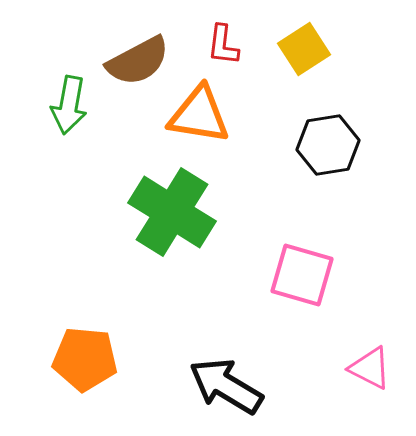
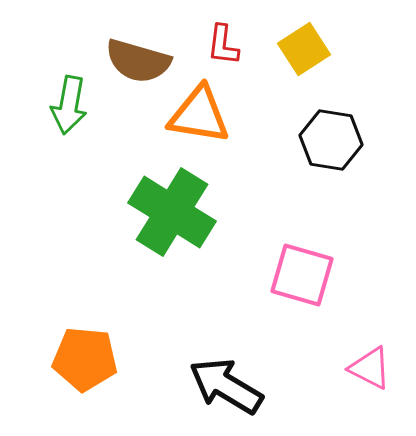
brown semicircle: rotated 44 degrees clockwise
black hexagon: moved 3 px right, 5 px up; rotated 18 degrees clockwise
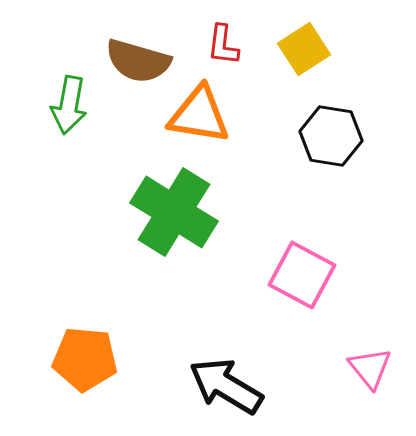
black hexagon: moved 4 px up
green cross: moved 2 px right
pink square: rotated 12 degrees clockwise
pink triangle: rotated 24 degrees clockwise
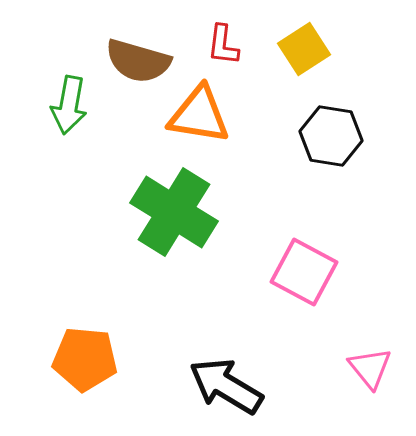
pink square: moved 2 px right, 3 px up
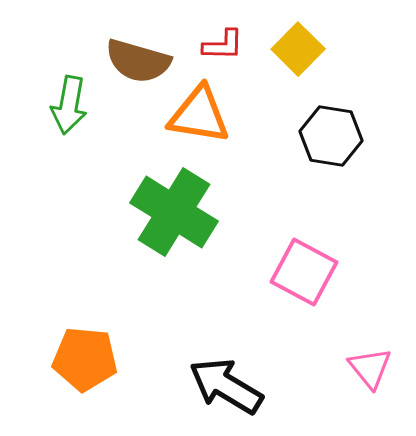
red L-shape: rotated 96 degrees counterclockwise
yellow square: moved 6 px left; rotated 12 degrees counterclockwise
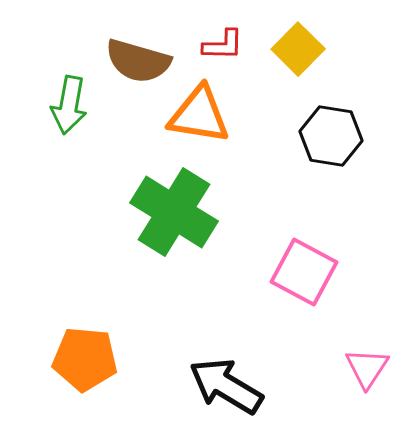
pink triangle: moved 3 px left; rotated 12 degrees clockwise
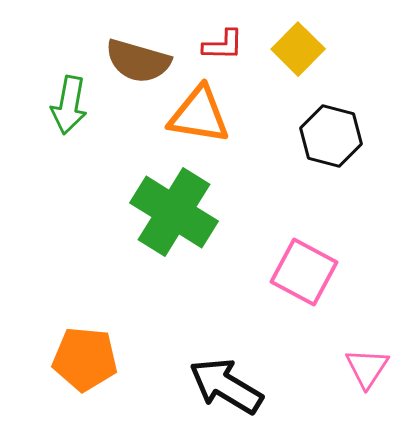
black hexagon: rotated 6 degrees clockwise
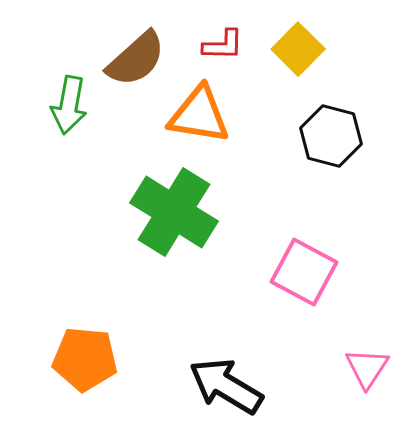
brown semicircle: moved 2 px left, 2 px up; rotated 58 degrees counterclockwise
